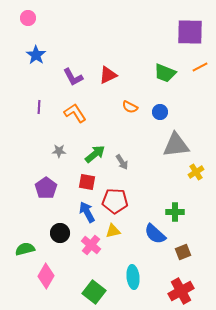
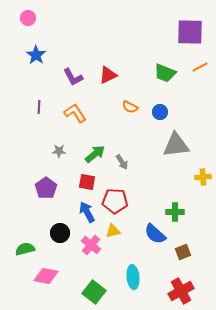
yellow cross: moved 7 px right, 5 px down; rotated 28 degrees clockwise
pink diamond: rotated 70 degrees clockwise
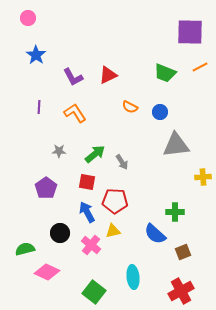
pink diamond: moved 1 px right, 4 px up; rotated 15 degrees clockwise
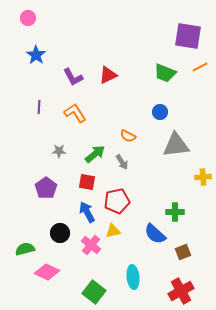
purple square: moved 2 px left, 4 px down; rotated 8 degrees clockwise
orange semicircle: moved 2 px left, 29 px down
red pentagon: moved 2 px right; rotated 15 degrees counterclockwise
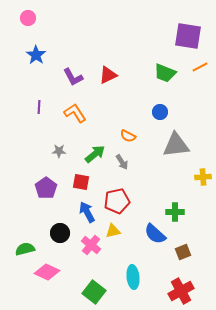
red square: moved 6 px left
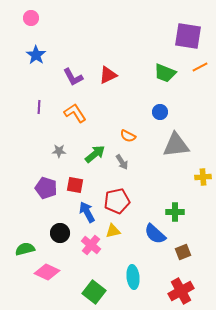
pink circle: moved 3 px right
red square: moved 6 px left, 3 px down
purple pentagon: rotated 20 degrees counterclockwise
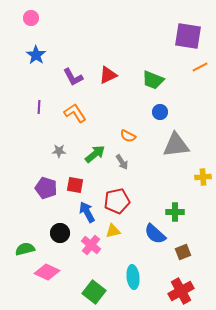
green trapezoid: moved 12 px left, 7 px down
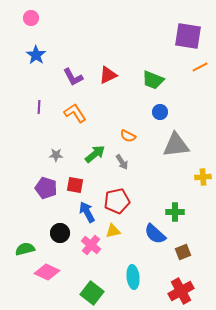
gray star: moved 3 px left, 4 px down
green square: moved 2 px left, 1 px down
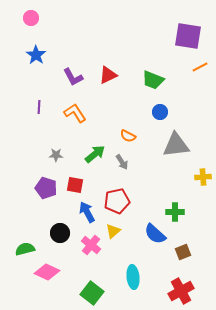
yellow triangle: rotated 28 degrees counterclockwise
